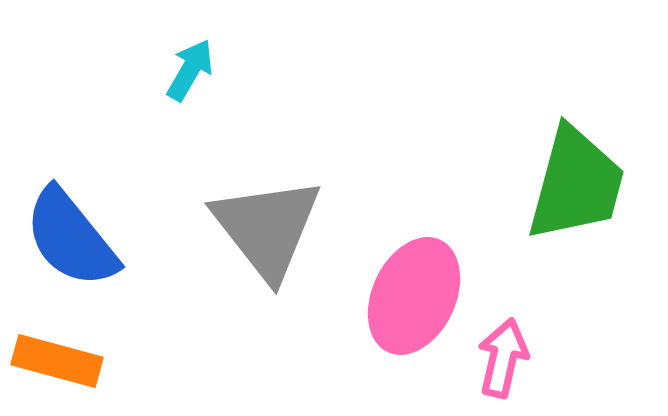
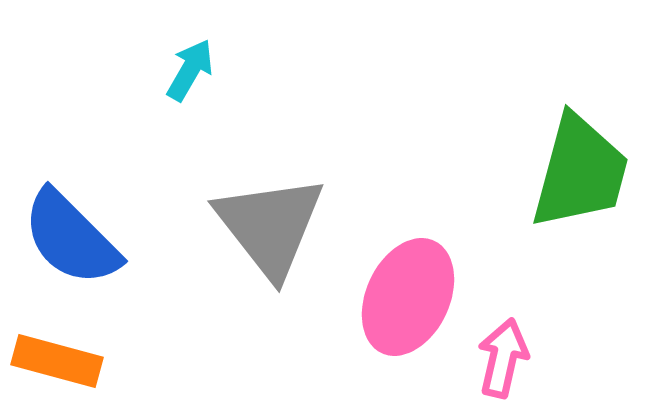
green trapezoid: moved 4 px right, 12 px up
gray triangle: moved 3 px right, 2 px up
blue semicircle: rotated 6 degrees counterclockwise
pink ellipse: moved 6 px left, 1 px down
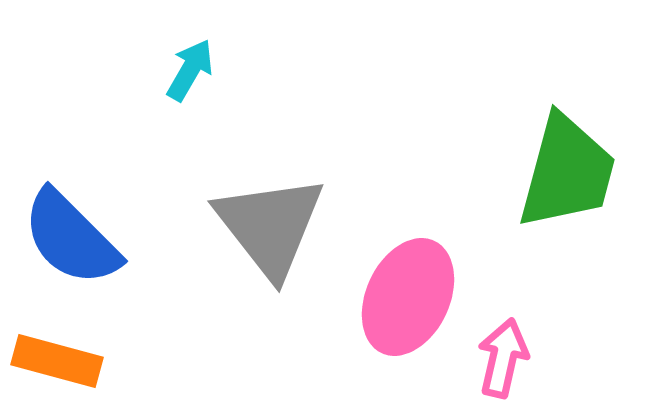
green trapezoid: moved 13 px left
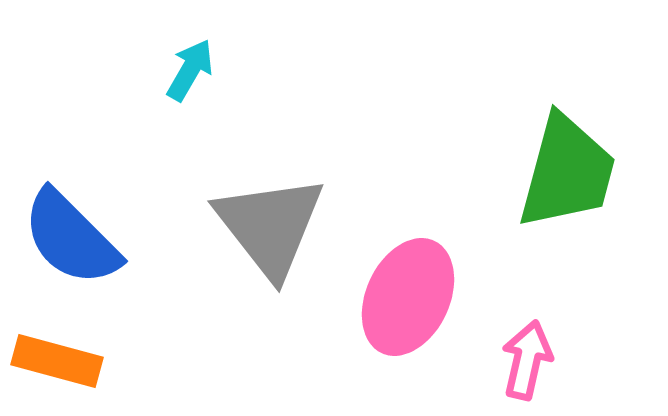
pink arrow: moved 24 px right, 2 px down
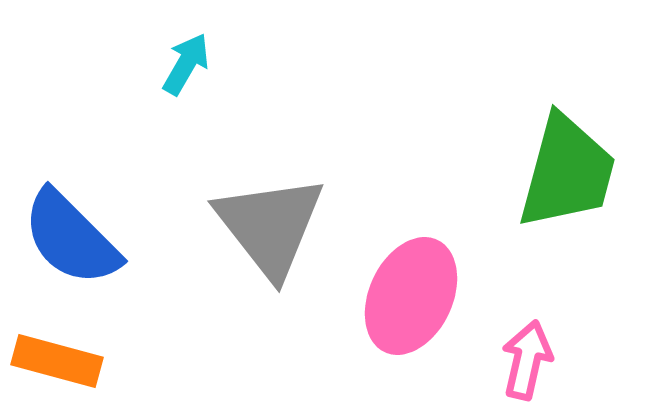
cyan arrow: moved 4 px left, 6 px up
pink ellipse: moved 3 px right, 1 px up
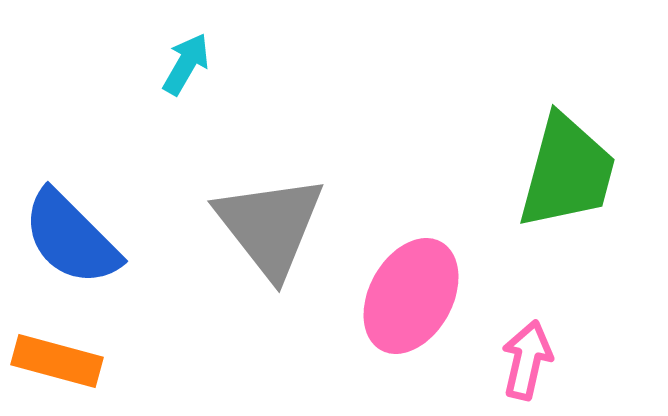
pink ellipse: rotated 4 degrees clockwise
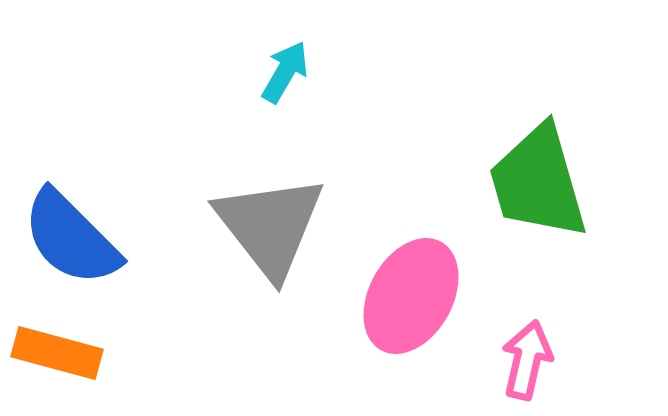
cyan arrow: moved 99 px right, 8 px down
green trapezoid: moved 29 px left, 10 px down; rotated 149 degrees clockwise
orange rectangle: moved 8 px up
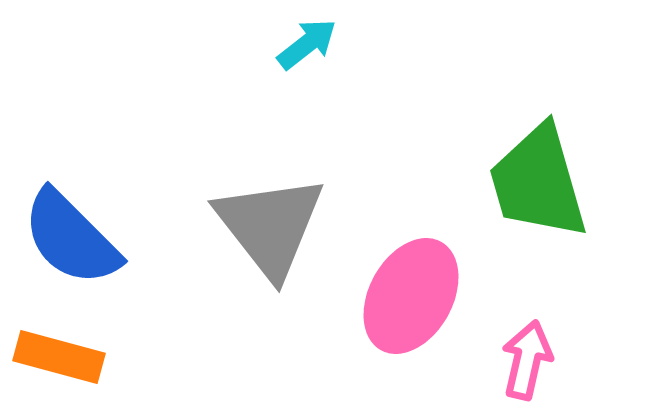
cyan arrow: moved 22 px right, 28 px up; rotated 22 degrees clockwise
orange rectangle: moved 2 px right, 4 px down
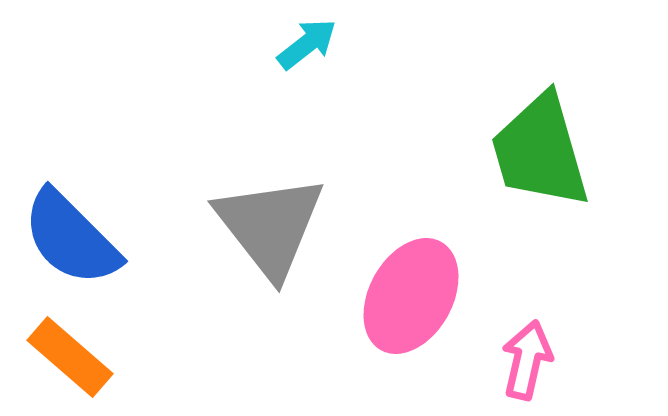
green trapezoid: moved 2 px right, 31 px up
orange rectangle: moved 11 px right; rotated 26 degrees clockwise
